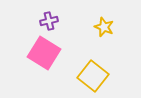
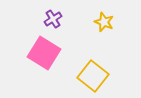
purple cross: moved 4 px right, 2 px up; rotated 18 degrees counterclockwise
yellow star: moved 5 px up
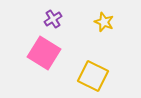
yellow square: rotated 12 degrees counterclockwise
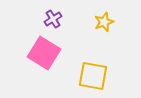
yellow star: rotated 30 degrees clockwise
yellow square: rotated 16 degrees counterclockwise
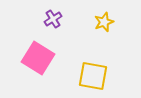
pink square: moved 6 px left, 5 px down
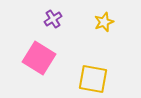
pink square: moved 1 px right
yellow square: moved 3 px down
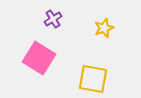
yellow star: moved 6 px down
